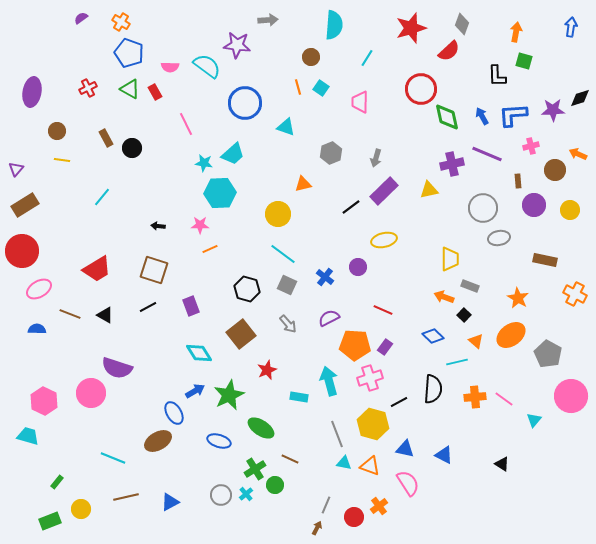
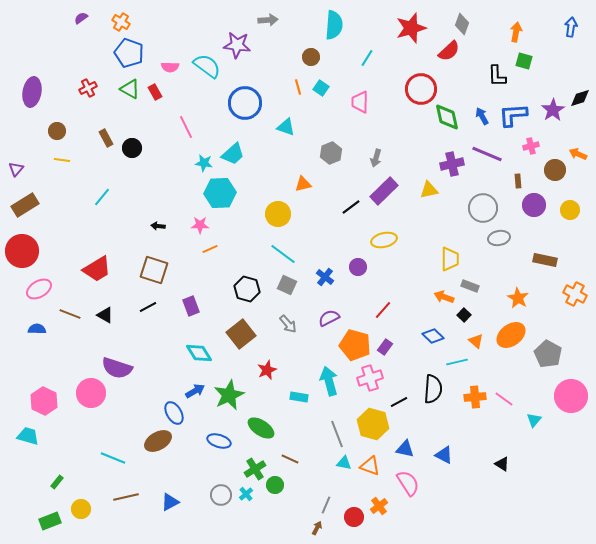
purple star at (553, 110): rotated 30 degrees counterclockwise
pink line at (186, 124): moved 3 px down
red line at (383, 310): rotated 72 degrees counterclockwise
orange pentagon at (355, 345): rotated 12 degrees clockwise
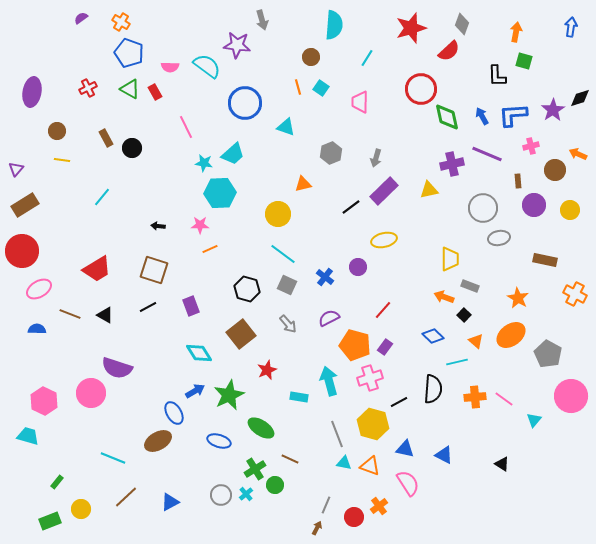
gray arrow at (268, 20): moved 6 px left; rotated 78 degrees clockwise
brown line at (126, 497): rotated 30 degrees counterclockwise
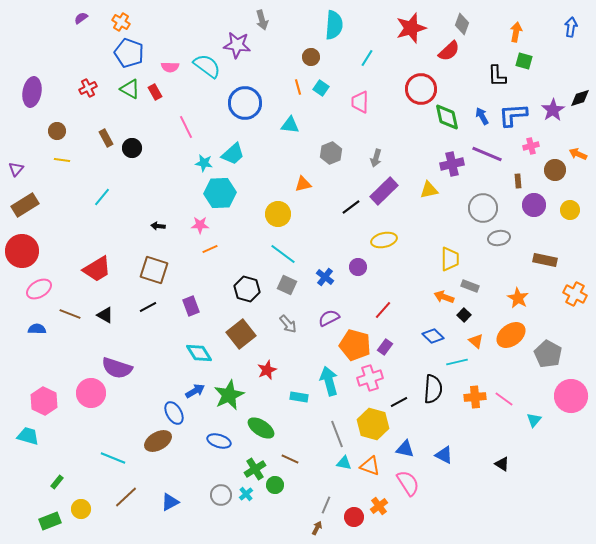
cyan triangle at (286, 127): moved 4 px right, 2 px up; rotated 12 degrees counterclockwise
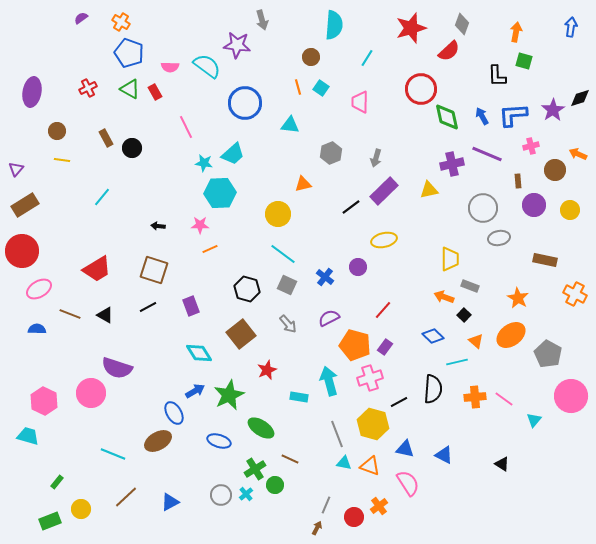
cyan line at (113, 458): moved 4 px up
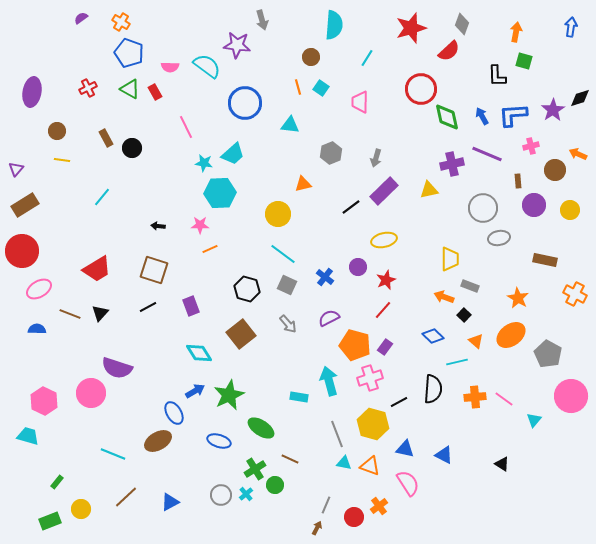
black triangle at (105, 315): moved 5 px left, 2 px up; rotated 42 degrees clockwise
red star at (267, 370): moved 119 px right, 90 px up
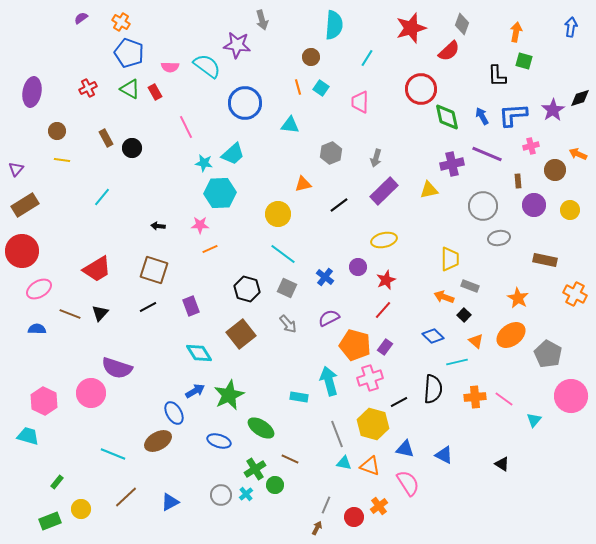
black line at (351, 207): moved 12 px left, 2 px up
gray circle at (483, 208): moved 2 px up
gray square at (287, 285): moved 3 px down
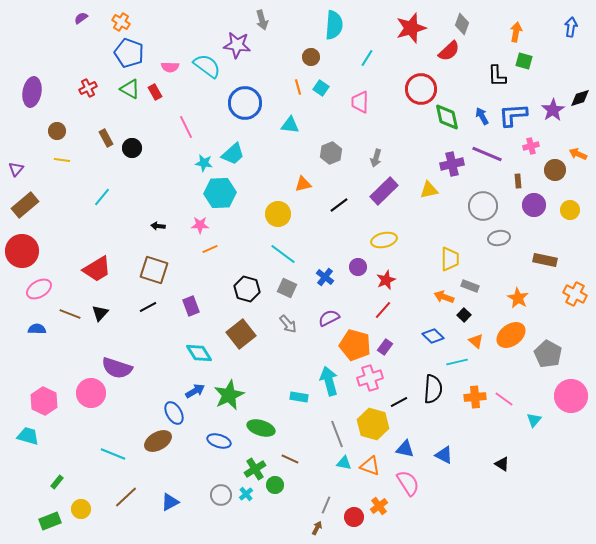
brown rectangle at (25, 205): rotated 8 degrees counterclockwise
green ellipse at (261, 428): rotated 16 degrees counterclockwise
